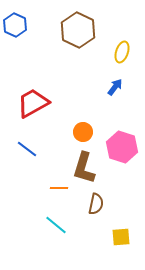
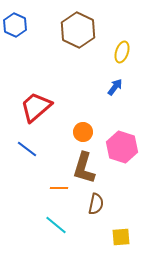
red trapezoid: moved 3 px right, 4 px down; rotated 12 degrees counterclockwise
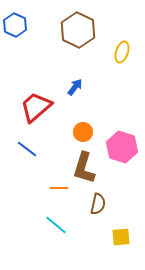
blue arrow: moved 40 px left
brown semicircle: moved 2 px right
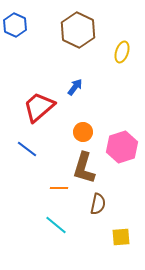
red trapezoid: moved 3 px right
pink hexagon: rotated 24 degrees clockwise
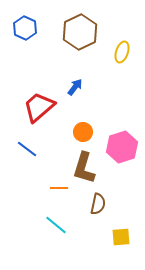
blue hexagon: moved 10 px right, 3 px down
brown hexagon: moved 2 px right, 2 px down; rotated 8 degrees clockwise
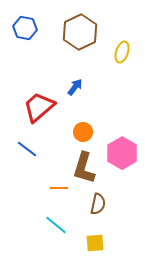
blue hexagon: rotated 15 degrees counterclockwise
pink hexagon: moved 6 px down; rotated 12 degrees counterclockwise
yellow square: moved 26 px left, 6 px down
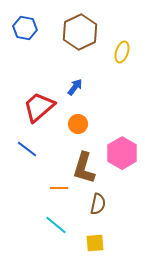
orange circle: moved 5 px left, 8 px up
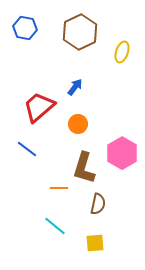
cyan line: moved 1 px left, 1 px down
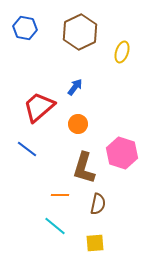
pink hexagon: rotated 12 degrees counterclockwise
orange line: moved 1 px right, 7 px down
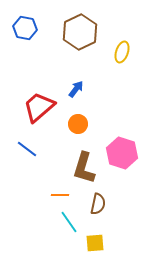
blue arrow: moved 1 px right, 2 px down
cyan line: moved 14 px right, 4 px up; rotated 15 degrees clockwise
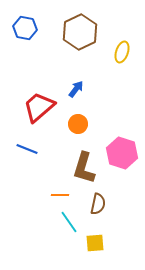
blue line: rotated 15 degrees counterclockwise
